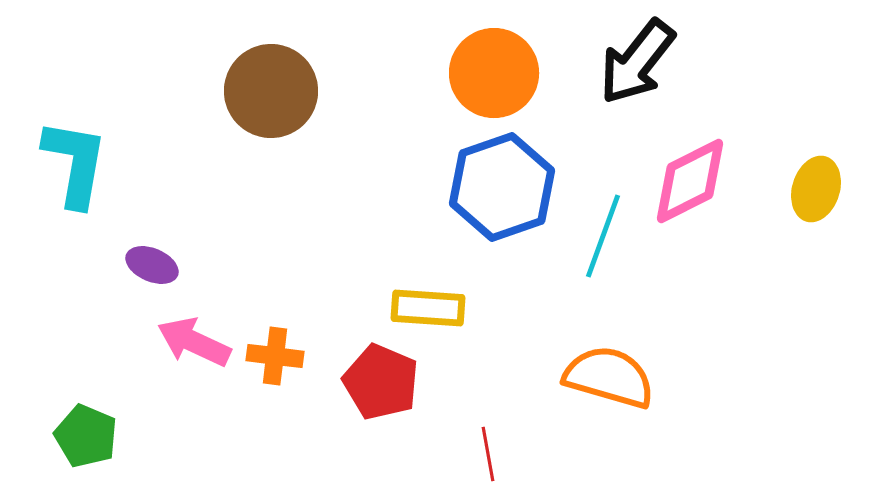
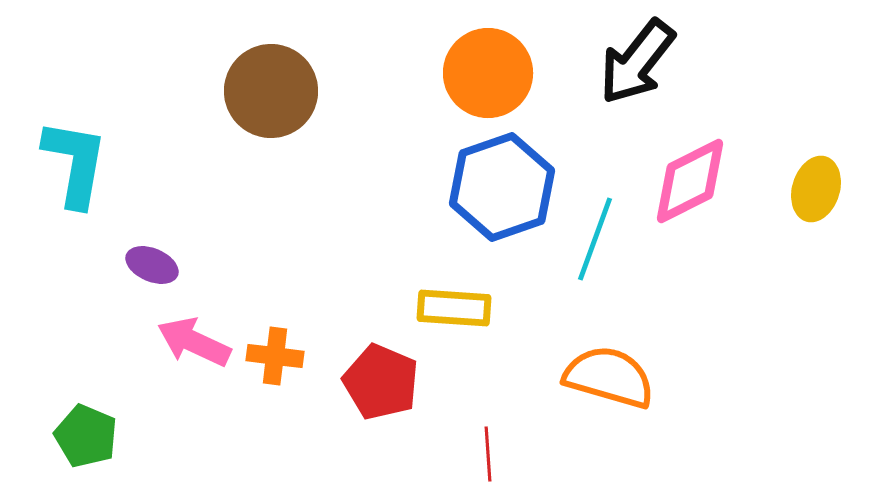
orange circle: moved 6 px left
cyan line: moved 8 px left, 3 px down
yellow rectangle: moved 26 px right
red line: rotated 6 degrees clockwise
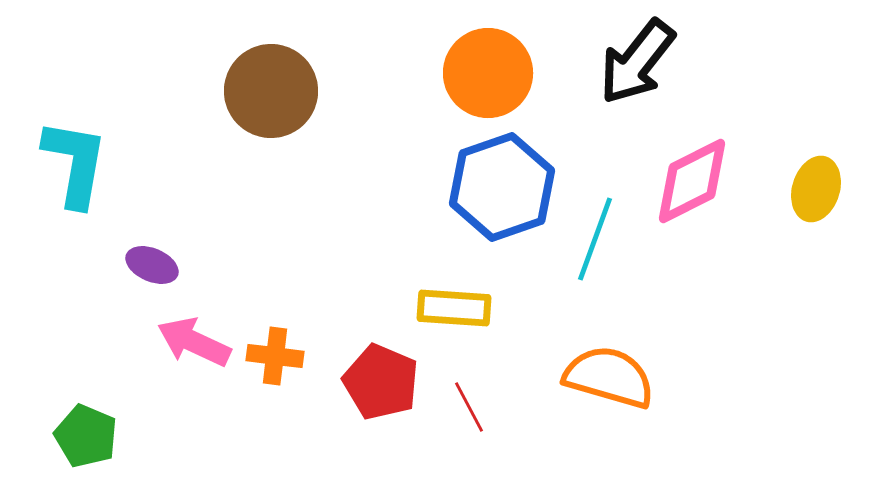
pink diamond: moved 2 px right
red line: moved 19 px left, 47 px up; rotated 24 degrees counterclockwise
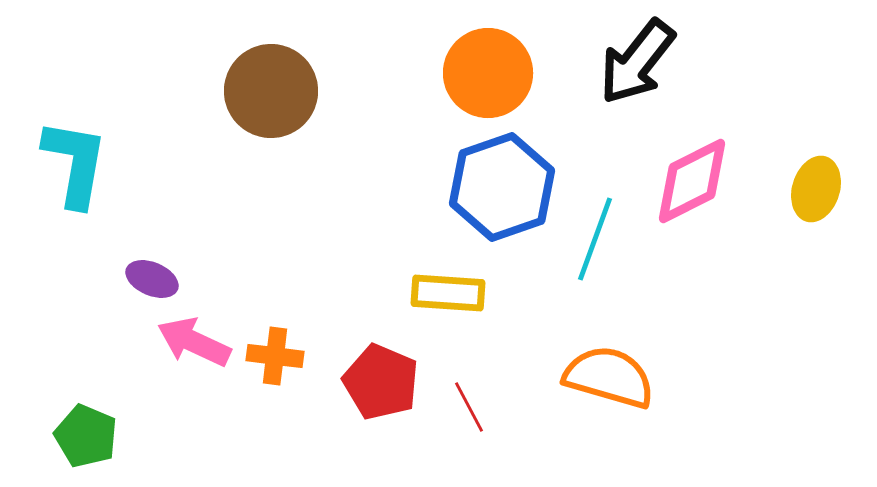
purple ellipse: moved 14 px down
yellow rectangle: moved 6 px left, 15 px up
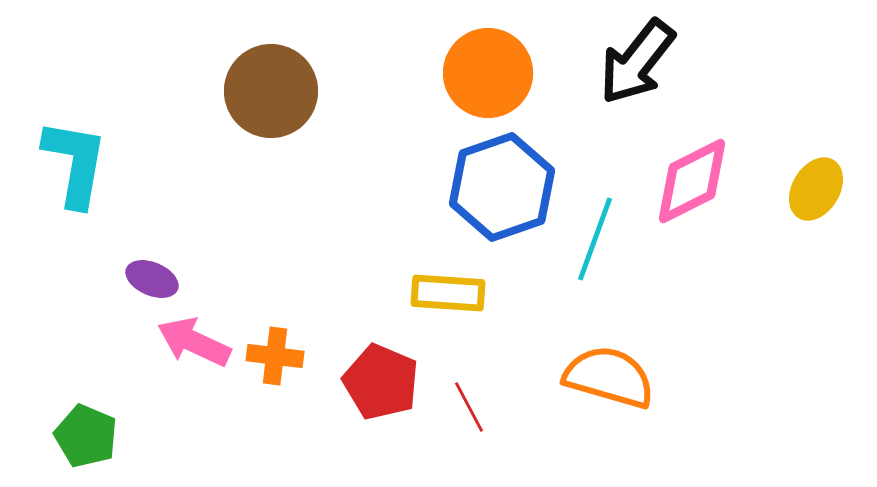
yellow ellipse: rotated 14 degrees clockwise
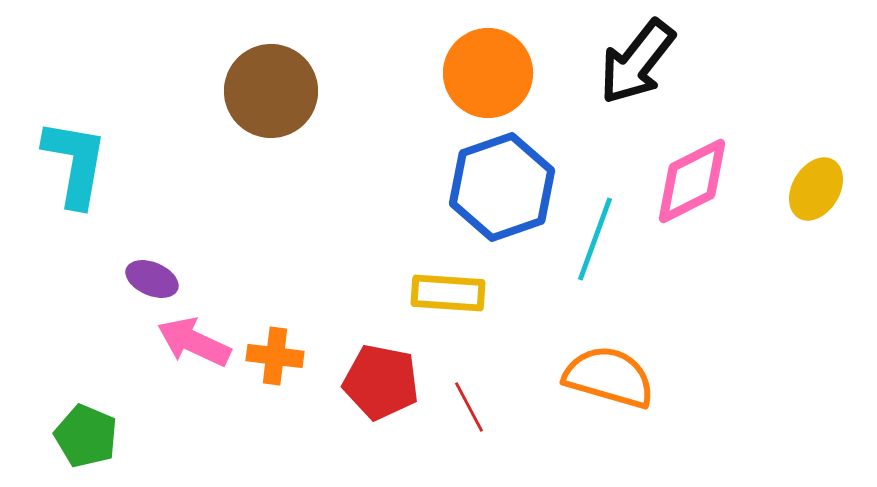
red pentagon: rotated 12 degrees counterclockwise
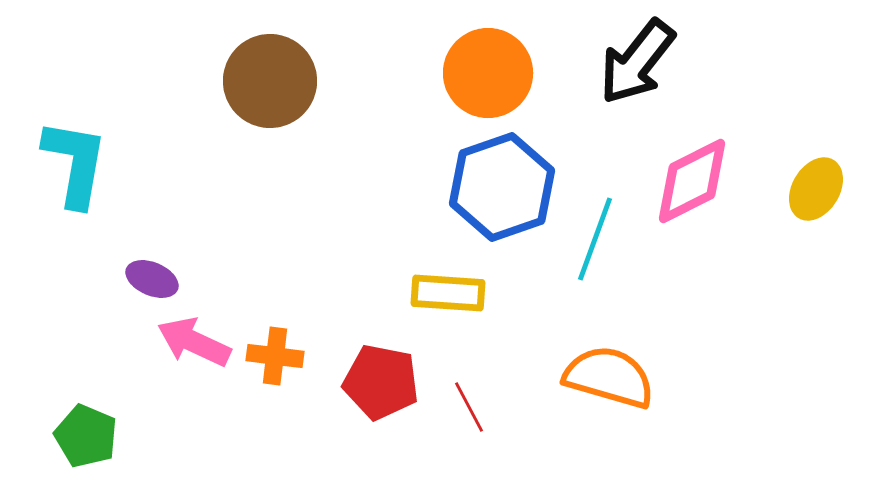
brown circle: moved 1 px left, 10 px up
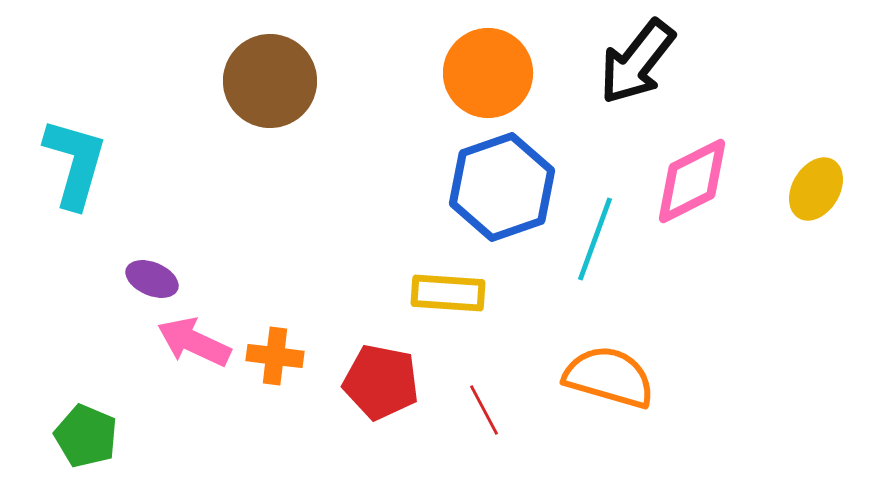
cyan L-shape: rotated 6 degrees clockwise
red line: moved 15 px right, 3 px down
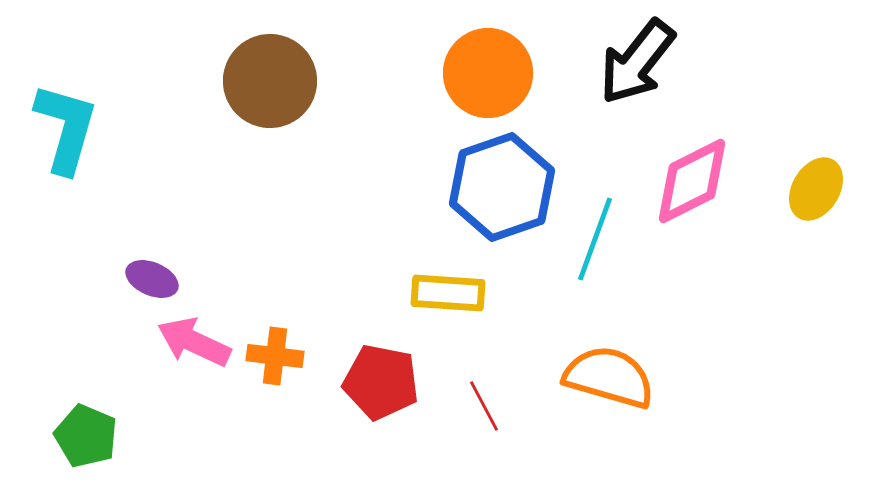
cyan L-shape: moved 9 px left, 35 px up
red line: moved 4 px up
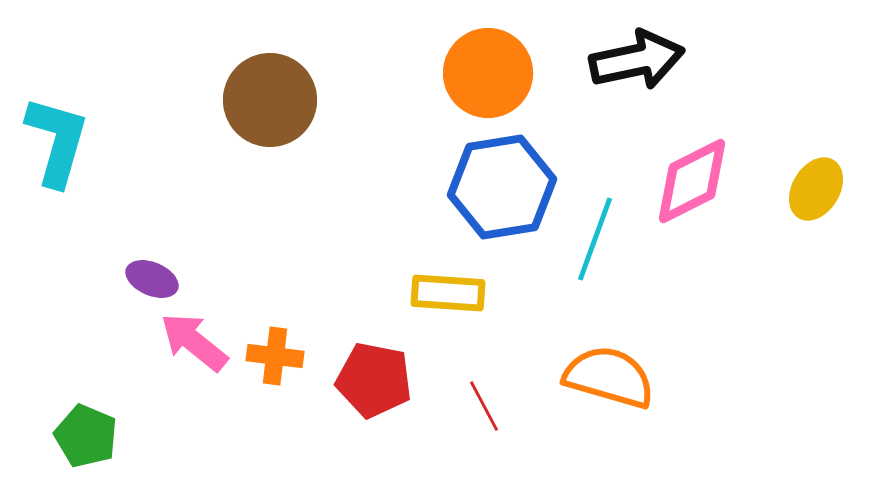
black arrow: moved 2 px up; rotated 140 degrees counterclockwise
brown circle: moved 19 px down
cyan L-shape: moved 9 px left, 13 px down
blue hexagon: rotated 10 degrees clockwise
pink arrow: rotated 14 degrees clockwise
red pentagon: moved 7 px left, 2 px up
